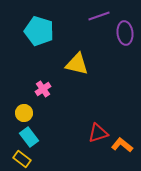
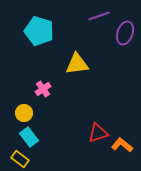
purple ellipse: rotated 25 degrees clockwise
yellow triangle: rotated 20 degrees counterclockwise
yellow rectangle: moved 2 px left
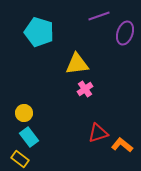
cyan pentagon: moved 1 px down
pink cross: moved 42 px right
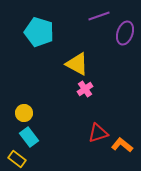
yellow triangle: rotated 35 degrees clockwise
yellow rectangle: moved 3 px left
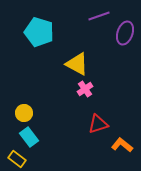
red triangle: moved 9 px up
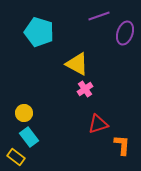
orange L-shape: rotated 55 degrees clockwise
yellow rectangle: moved 1 px left, 2 px up
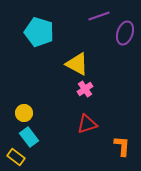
red triangle: moved 11 px left
orange L-shape: moved 1 px down
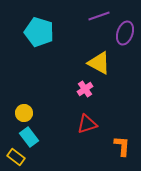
yellow triangle: moved 22 px right, 1 px up
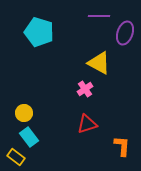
purple line: rotated 20 degrees clockwise
